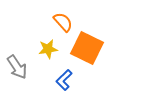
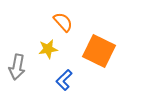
orange square: moved 12 px right, 3 px down
gray arrow: rotated 45 degrees clockwise
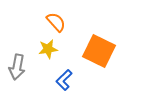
orange semicircle: moved 7 px left
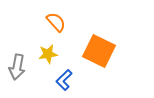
yellow star: moved 5 px down
